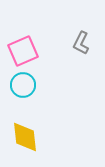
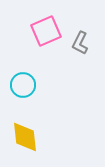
gray L-shape: moved 1 px left
pink square: moved 23 px right, 20 px up
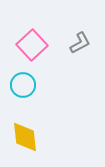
pink square: moved 14 px left, 14 px down; rotated 20 degrees counterclockwise
gray L-shape: rotated 145 degrees counterclockwise
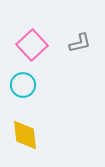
gray L-shape: rotated 15 degrees clockwise
yellow diamond: moved 2 px up
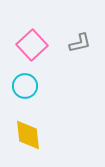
cyan circle: moved 2 px right, 1 px down
yellow diamond: moved 3 px right
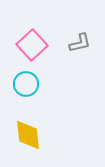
cyan circle: moved 1 px right, 2 px up
